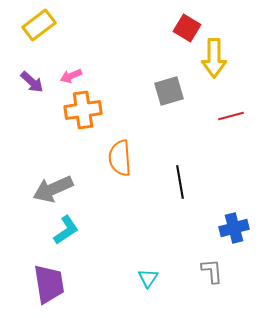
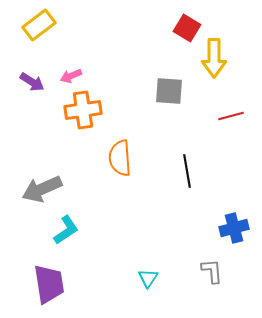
purple arrow: rotated 10 degrees counterclockwise
gray square: rotated 20 degrees clockwise
black line: moved 7 px right, 11 px up
gray arrow: moved 11 px left
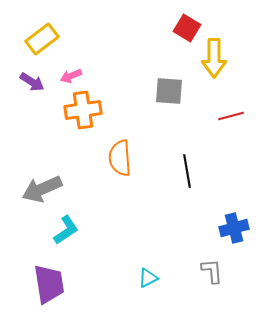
yellow rectangle: moved 3 px right, 14 px down
cyan triangle: rotated 30 degrees clockwise
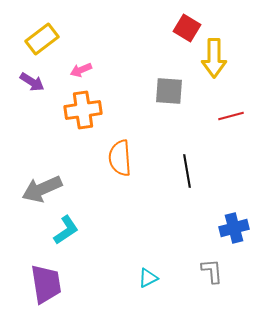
pink arrow: moved 10 px right, 6 px up
purple trapezoid: moved 3 px left
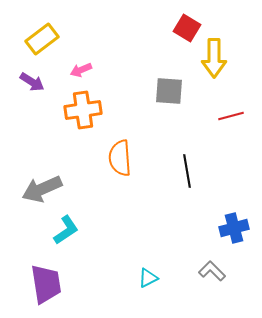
gray L-shape: rotated 40 degrees counterclockwise
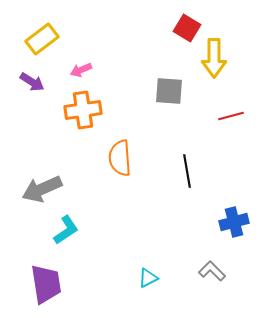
blue cross: moved 6 px up
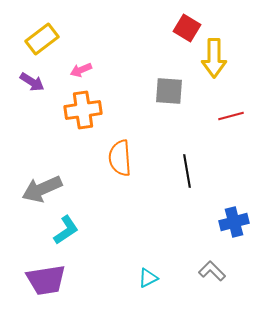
purple trapezoid: moved 4 px up; rotated 90 degrees clockwise
